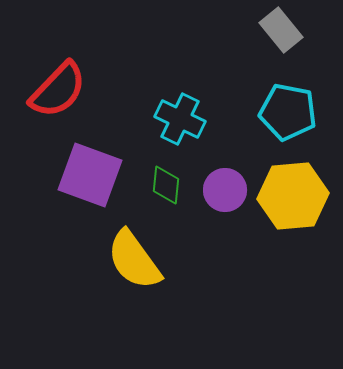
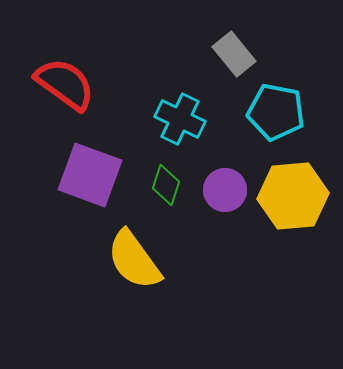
gray rectangle: moved 47 px left, 24 px down
red semicircle: moved 7 px right, 6 px up; rotated 98 degrees counterclockwise
cyan pentagon: moved 12 px left
green diamond: rotated 12 degrees clockwise
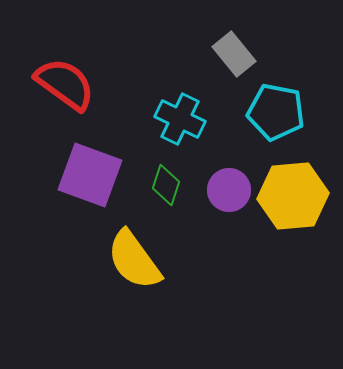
purple circle: moved 4 px right
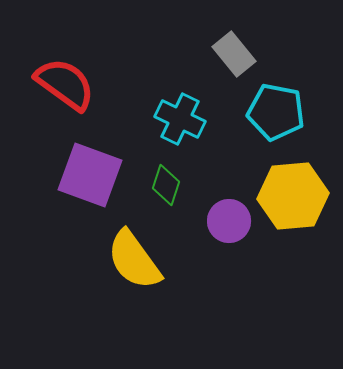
purple circle: moved 31 px down
